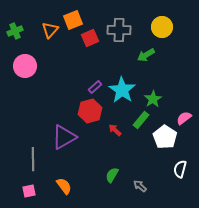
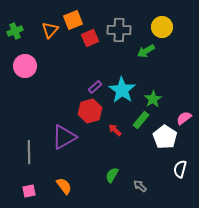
green arrow: moved 4 px up
gray line: moved 4 px left, 7 px up
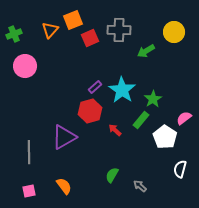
yellow circle: moved 12 px right, 5 px down
green cross: moved 1 px left, 3 px down
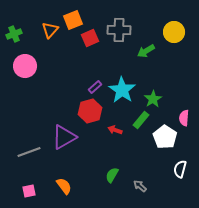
pink semicircle: rotated 49 degrees counterclockwise
red arrow: rotated 24 degrees counterclockwise
gray line: rotated 70 degrees clockwise
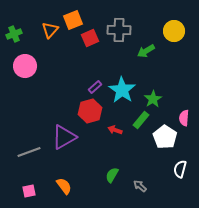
yellow circle: moved 1 px up
